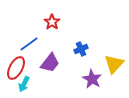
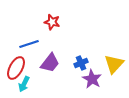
red star: rotated 21 degrees counterclockwise
blue line: rotated 18 degrees clockwise
blue cross: moved 14 px down
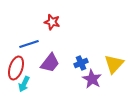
red ellipse: rotated 10 degrees counterclockwise
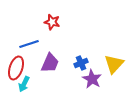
purple trapezoid: rotated 15 degrees counterclockwise
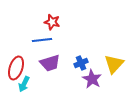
blue line: moved 13 px right, 4 px up; rotated 12 degrees clockwise
purple trapezoid: rotated 50 degrees clockwise
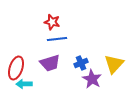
blue line: moved 15 px right, 1 px up
cyan arrow: rotated 63 degrees clockwise
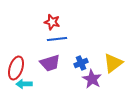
yellow triangle: moved 1 px left, 1 px up; rotated 10 degrees clockwise
